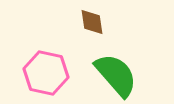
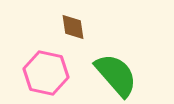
brown diamond: moved 19 px left, 5 px down
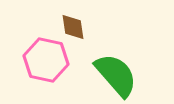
pink hexagon: moved 13 px up
